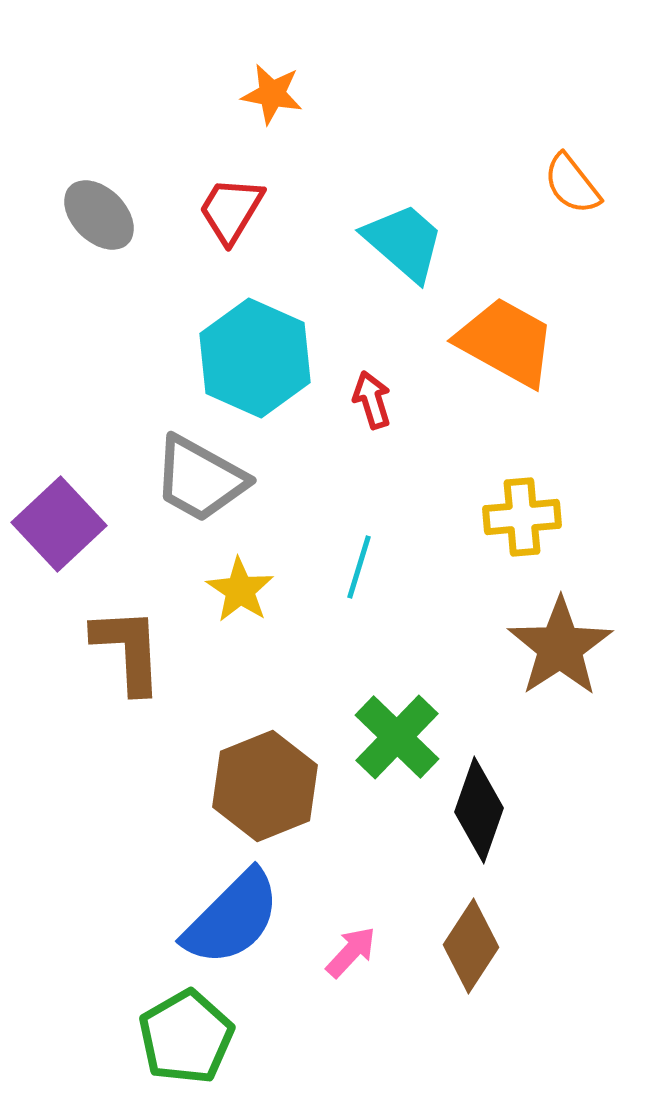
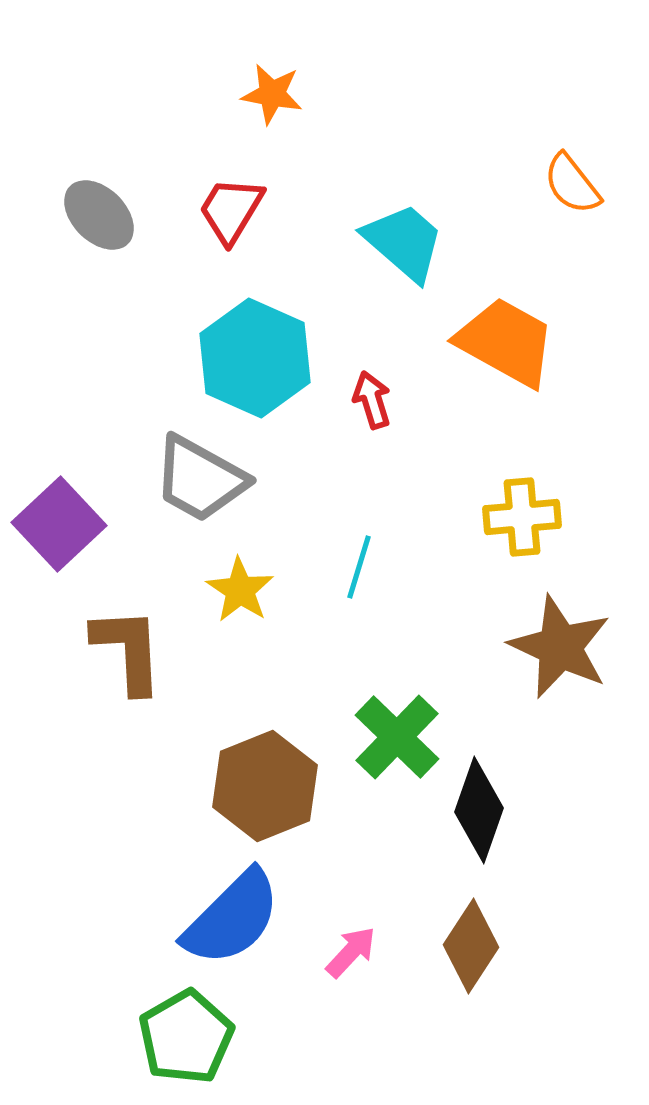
brown star: rotated 14 degrees counterclockwise
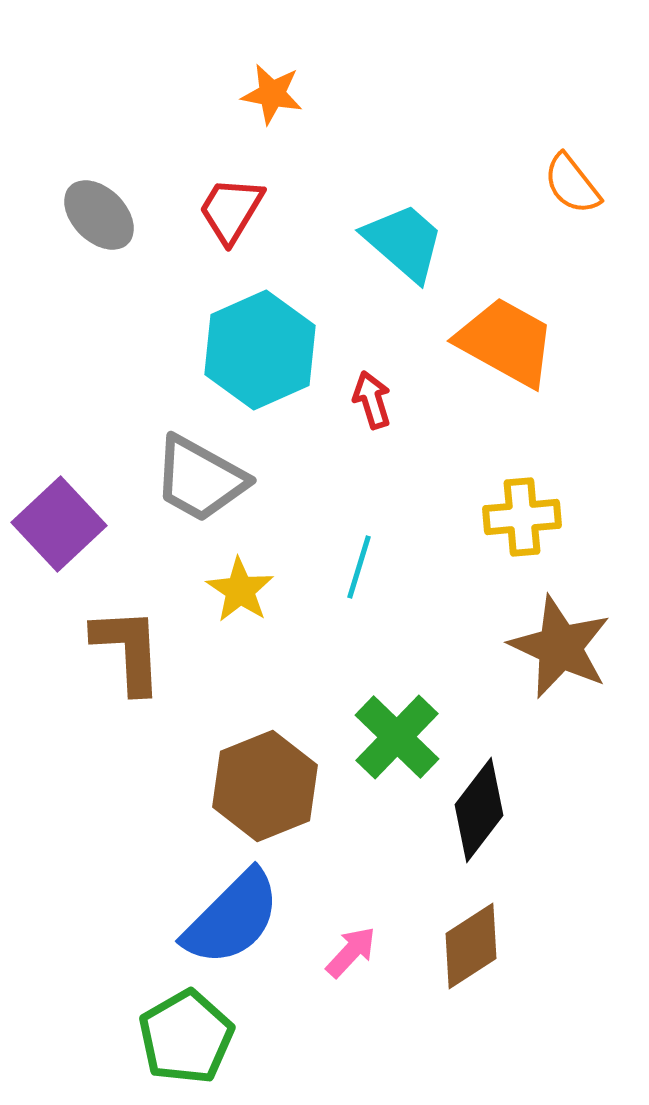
cyan hexagon: moved 5 px right, 8 px up; rotated 12 degrees clockwise
black diamond: rotated 18 degrees clockwise
brown diamond: rotated 24 degrees clockwise
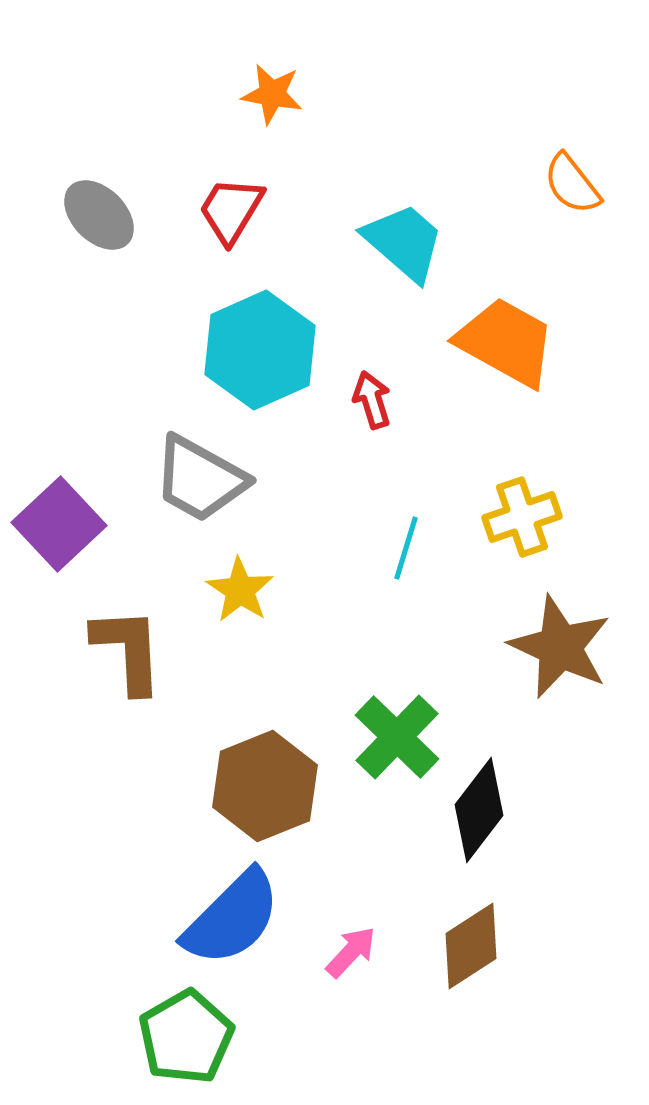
yellow cross: rotated 14 degrees counterclockwise
cyan line: moved 47 px right, 19 px up
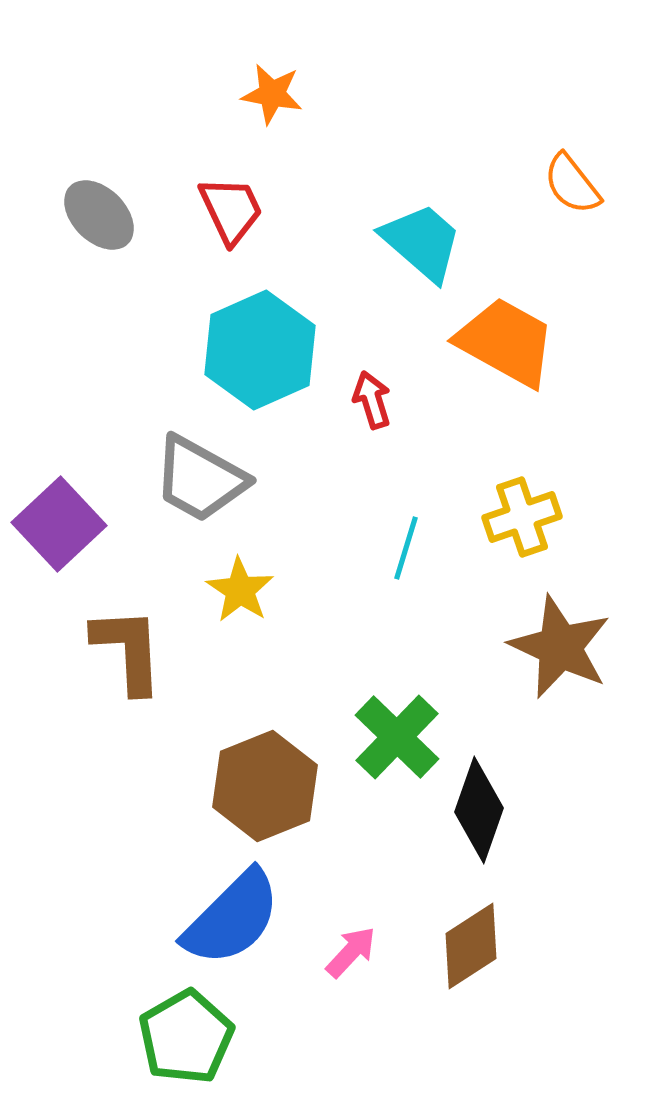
red trapezoid: rotated 124 degrees clockwise
cyan trapezoid: moved 18 px right
black diamond: rotated 18 degrees counterclockwise
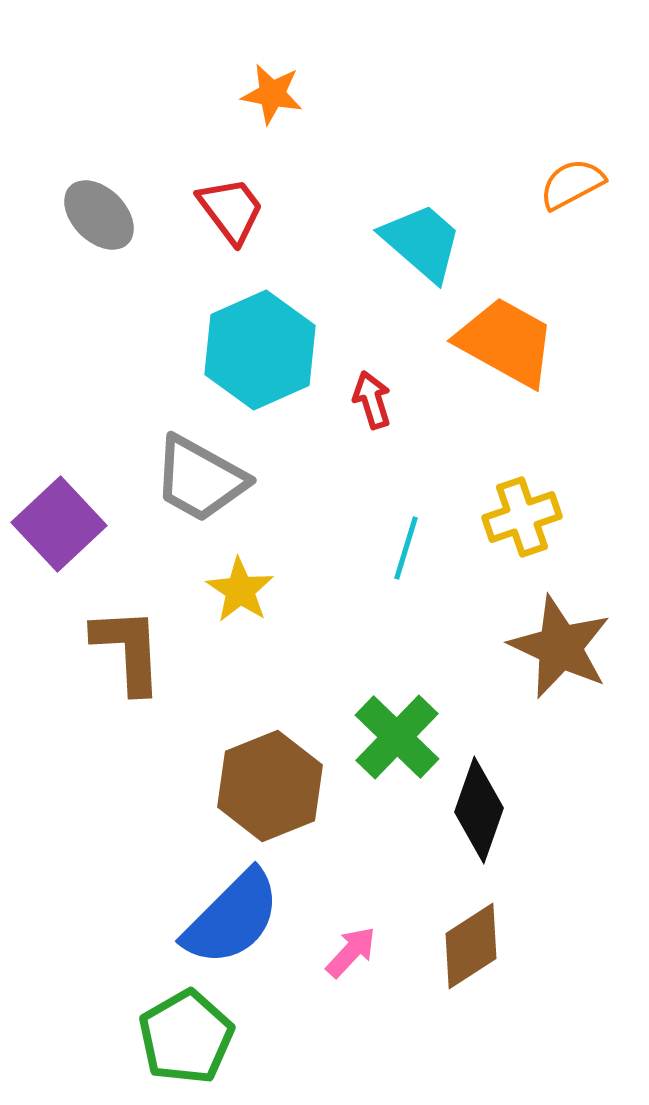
orange semicircle: rotated 100 degrees clockwise
red trapezoid: rotated 12 degrees counterclockwise
brown hexagon: moved 5 px right
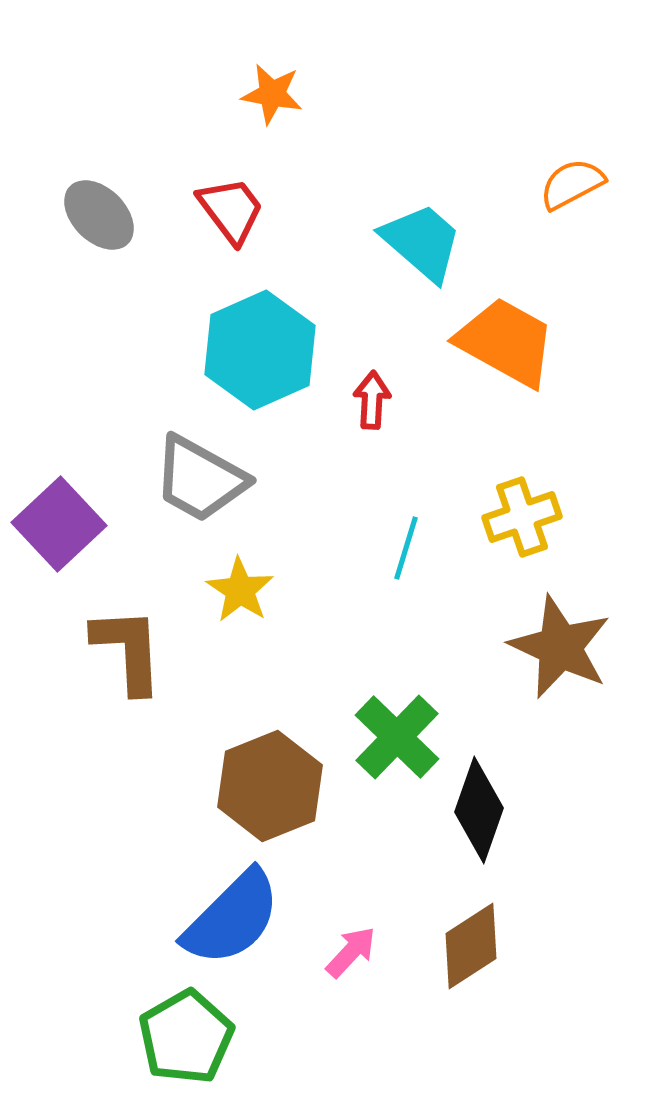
red arrow: rotated 20 degrees clockwise
